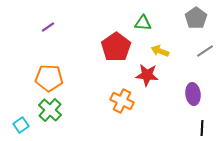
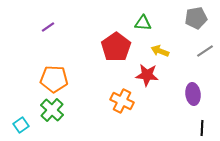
gray pentagon: rotated 25 degrees clockwise
orange pentagon: moved 5 px right, 1 px down
green cross: moved 2 px right
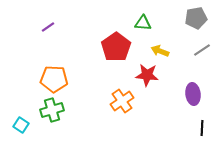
gray line: moved 3 px left, 1 px up
orange cross: rotated 30 degrees clockwise
green cross: rotated 30 degrees clockwise
cyan square: rotated 21 degrees counterclockwise
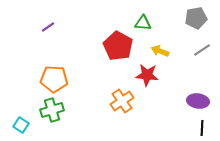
red pentagon: moved 2 px right, 1 px up; rotated 8 degrees counterclockwise
purple ellipse: moved 5 px right, 7 px down; rotated 75 degrees counterclockwise
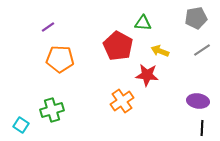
orange pentagon: moved 6 px right, 20 px up
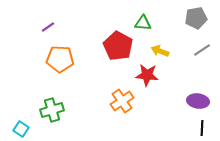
cyan square: moved 4 px down
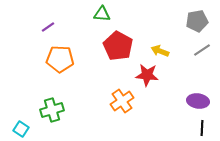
gray pentagon: moved 1 px right, 3 px down
green triangle: moved 41 px left, 9 px up
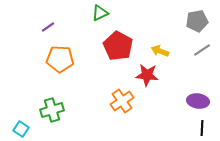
green triangle: moved 2 px left, 1 px up; rotated 30 degrees counterclockwise
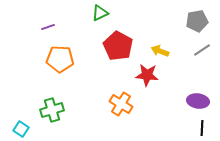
purple line: rotated 16 degrees clockwise
orange cross: moved 1 px left, 3 px down; rotated 25 degrees counterclockwise
